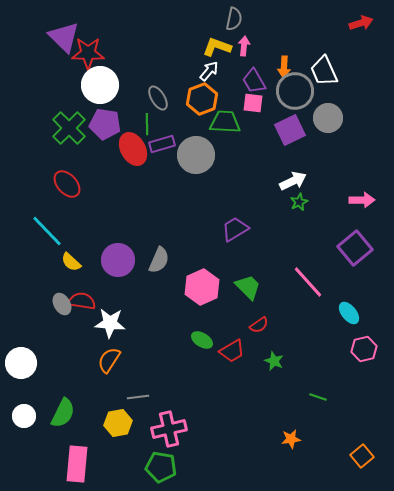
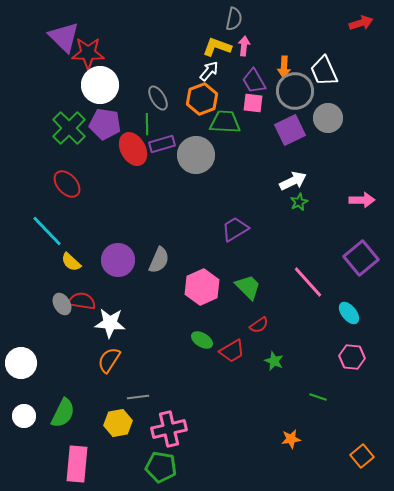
purple square at (355, 248): moved 6 px right, 10 px down
pink hexagon at (364, 349): moved 12 px left, 8 px down; rotated 20 degrees clockwise
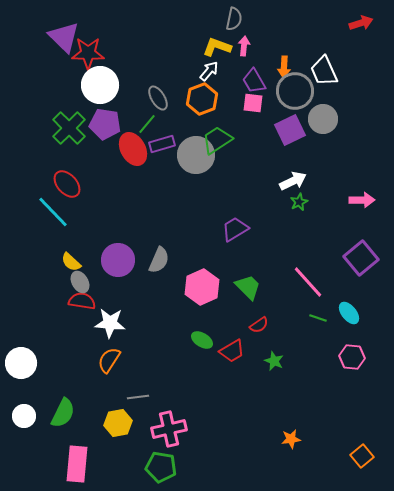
gray circle at (328, 118): moved 5 px left, 1 px down
green trapezoid at (225, 122): moved 8 px left, 18 px down; rotated 36 degrees counterclockwise
green line at (147, 124): rotated 40 degrees clockwise
cyan line at (47, 231): moved 6 px right, 19 px up
gray ellipse at (62, 304): moved 18 px right, 22 px up
green line at (318, 397): moved 79 px up
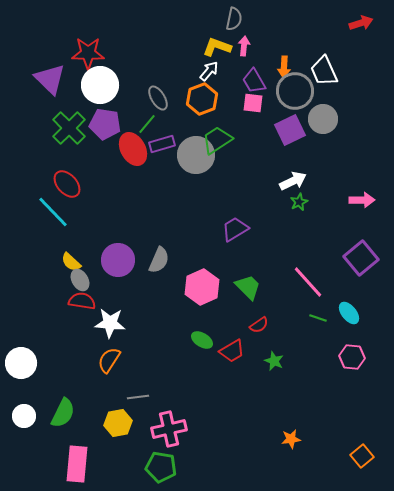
purple triangle at (64, 37): moved 14 px left, 42 px down
gray ellipse at (80, 282): moved 2 px up
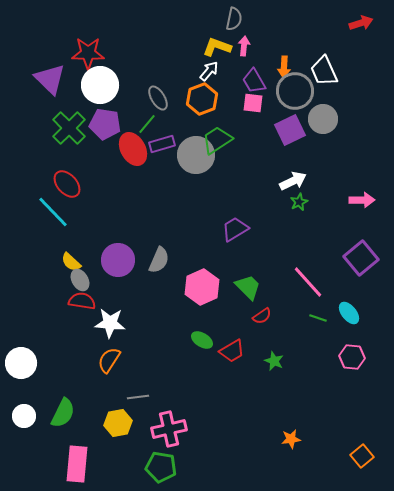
red semicircle at (259, 325): moved 3 px right, 9 px up
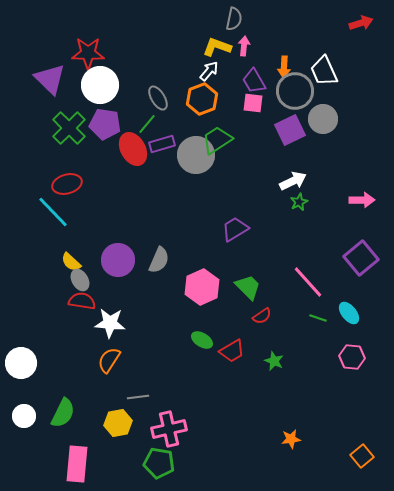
red ellipse at (67, 184): rotated 64 degrees counterclockwise
green pentagon at (161, 467): moved 2 px left, 4 px up
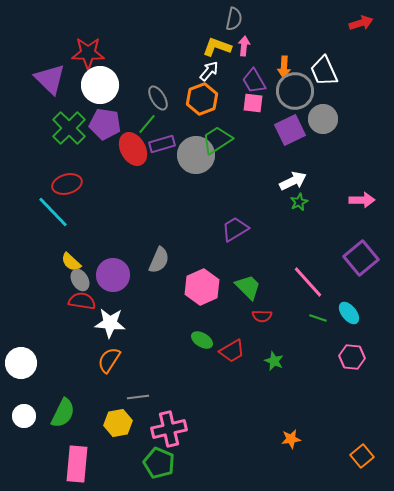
purple circle at (118, 260): moved 5 px left, 15 px down
red semicircle at (262, 316): rotated 36 degrees clockwise
green pentagon at (159, 463): rotated 12 degrees clockwise
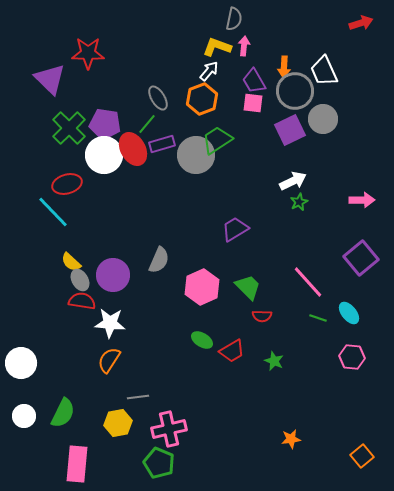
white circle at (100, 85): moved 4 px right, 70 px down
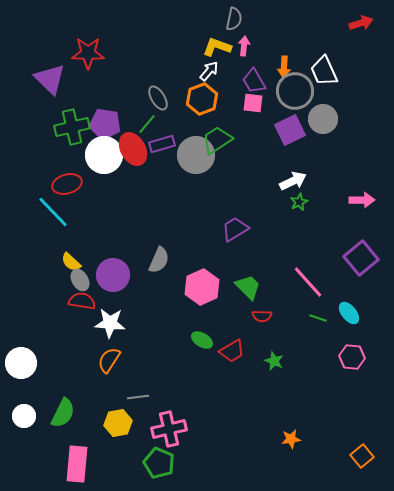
green cross at (69, 128): moved 3 px right, 1 px up; rotated 32 degrees clockwise
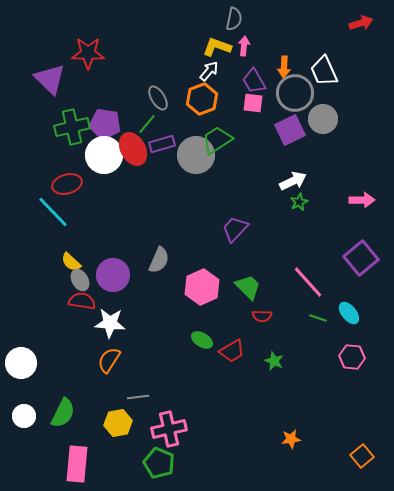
gray circle at (295, 91): moved 2 px down
purple trapezoid at (235, 229): rotated 16 degrees counterclockwise
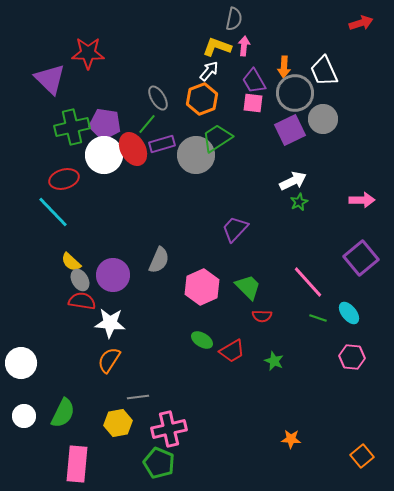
green trapezoid at (217, 140): moved 2 px up
red ellipse at (67, 184): moved 3 px left, 5 px up
orange star at (291, 439): rotated 12 degrees clockwise
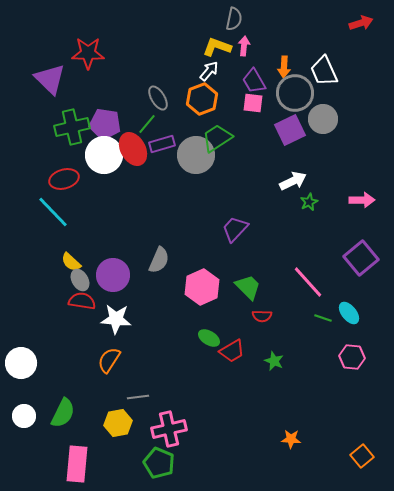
green star at (299, 202): moved 10 px right
green line at (318, 318): moved 5 px right
white star at (110, 323): moved 6 px right, 4 px up
green ellipse at (202, 340): moved 7 px right, 2 px up
